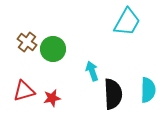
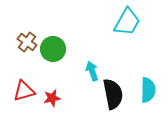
black semicircle: rotated 8 degrees counterclockwise
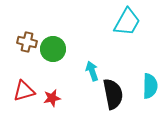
brown cross: rotated 24 degrees counterclockwise
cyan semicircle: moved 2 px right, 4 px up
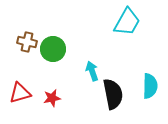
red triangle: moved 4 px left, 2 px down
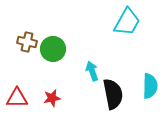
red triangle: moved 3 px left, 5 px down; rotated 15 degrees clockwise
